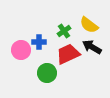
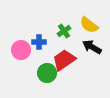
red trapezoid: moved 4 px left, 6 px down; rotated 10 degrees counterclockwise
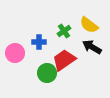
pink circle: moved 6 px left, 3 px down
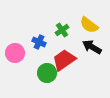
green cross: moved 2 px left, 1 px up
blue cross: rotated 24 degrees clockwise
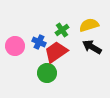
yellow semicircle: rotated 126 degrees clockwise
pink circle: moved 7 px up
red trapezoid: moved 8 px left, 8 px up
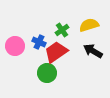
black arrow: moved 1 px right, 4 px down
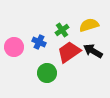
pink circle: moved 1 px left, 1 px down
red trapezoid: moved 13 px right
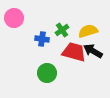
yellow semicircle: moved 1 px left, 6 px down
blue cross: moved 3 px right, 3 px up; rotated 16 degrees counterclockwise
pink circle: moved 29 px up
red trapezoid: moved 5 px right; rotated 50 degrees clockwise
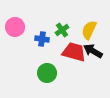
pink circle: moved 1 px right, 9 px down
yellow semicircle: moved 1 px right, 1 px up; rotated 48 degrees counterclockwise
